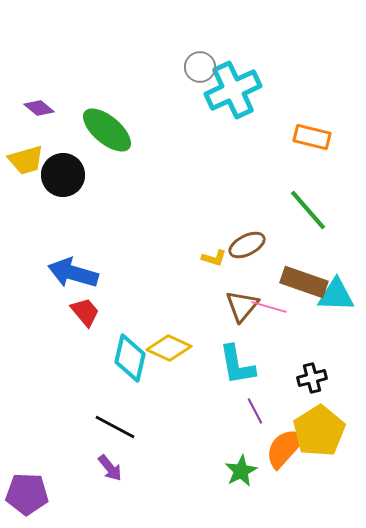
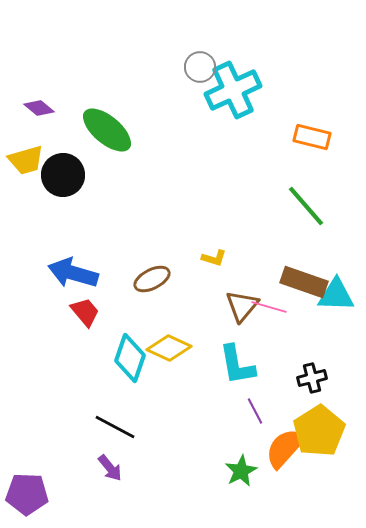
green line: moved 2 px left, 4 px up
brown ellipse: moved 95 px left, 34 px down
cyan diamond: rotated 6 degrees clockwise
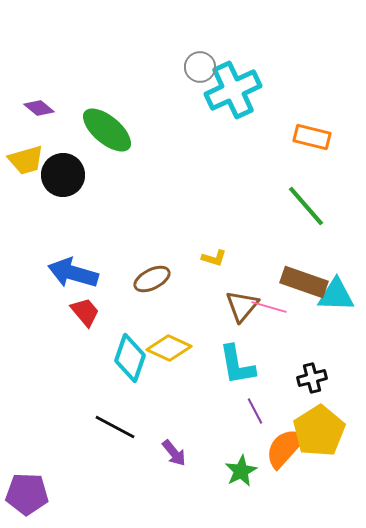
purple arrow: moved 64 px right, 15 px up
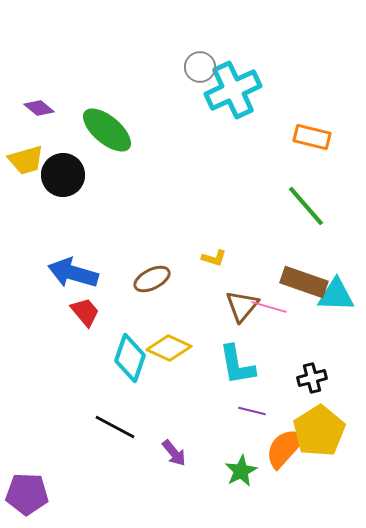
purple line: moved 3 px left; rotated 48 degrees counterclockwise
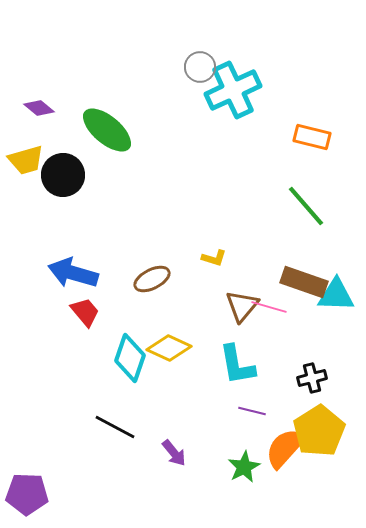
green star: moved 3 px right, 4 px up
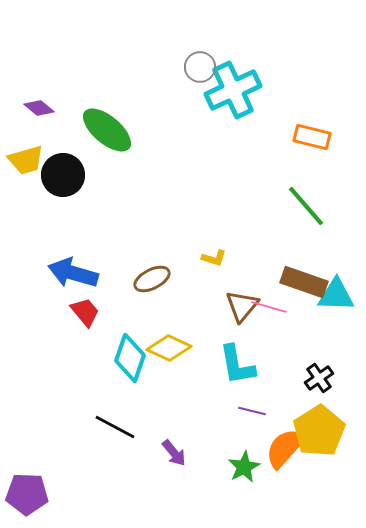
black cross: moved 7 px right; rotated 20 degrees counterclockwise
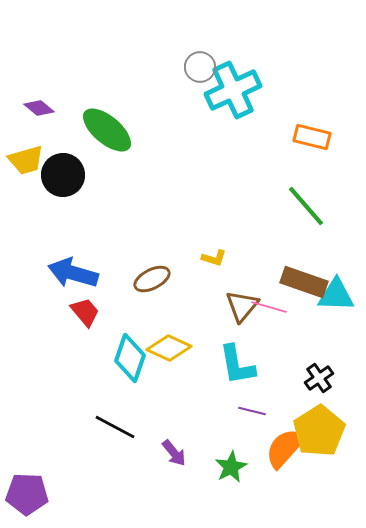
green star: moved 13 px left
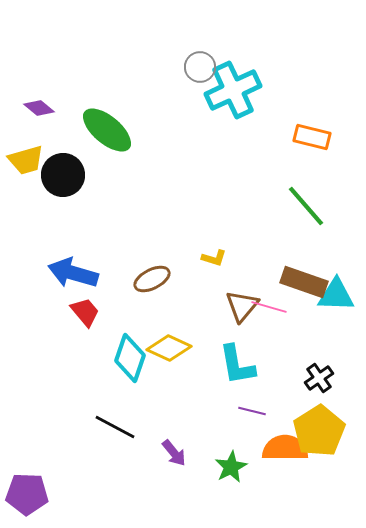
orange semicircle: rotated 48 degrees clockwise
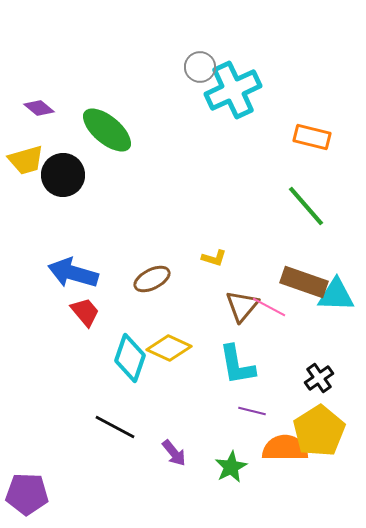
pink line: rotated 12 degrees clockwise
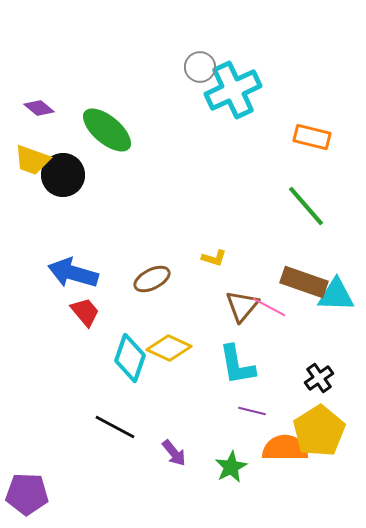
yellow trapezoid: moved 6 px right; rotated 36 degrees clockwise
